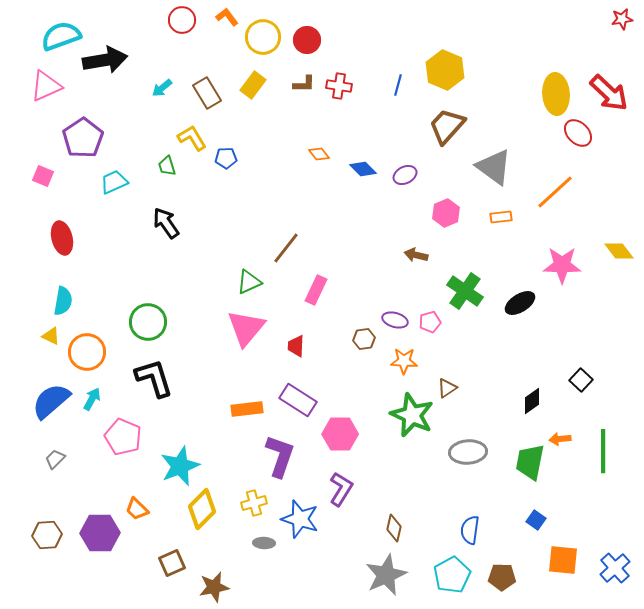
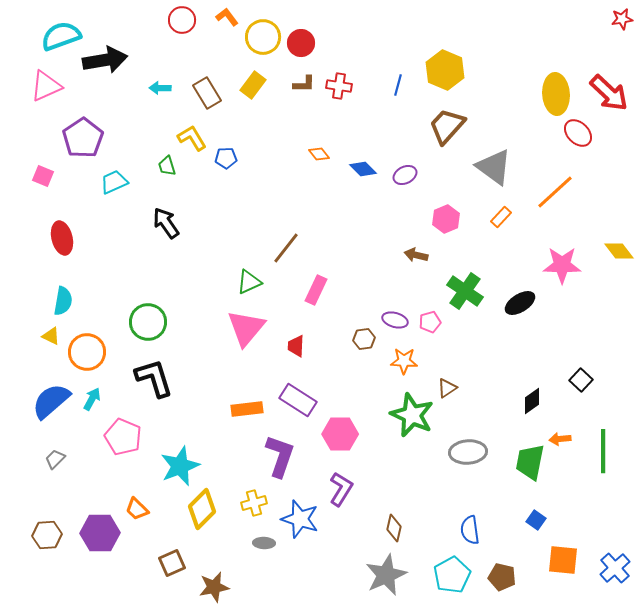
red circle at (307, 40): moved 6 px left, 3 px down
cyan arrow at (162, 88): moved 2 px left; rotated 40 degrees clockwise
pink hexagon at (446, 213): moved 6 px down
orange rectangle at (501, 217): rotated 40 degrees counterclockwise
blue semicircle at (470, 530): rotated 16 degrees counterclockwise
brown pentagon at (502, 577): rotated 12 degrees clockwise
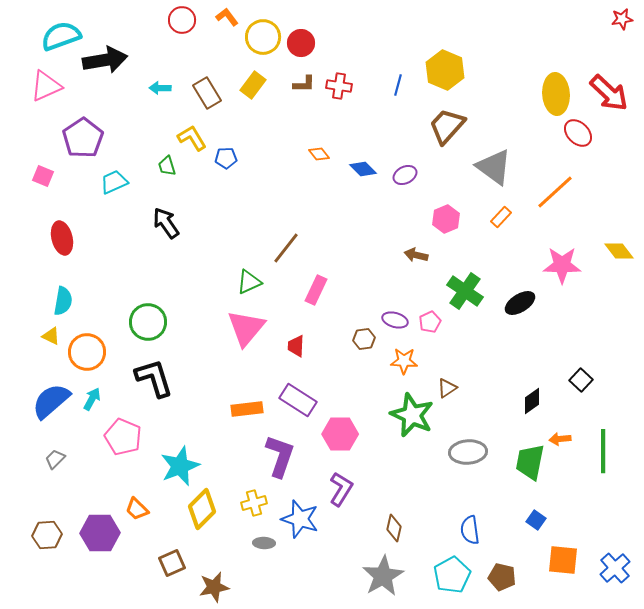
pink pentagon at (430, 322): rotated 10 degrees counterclockwise
gray star at (386, 575): moved 3 px left, 1 px down; rotated 6 degrees counterclockwise
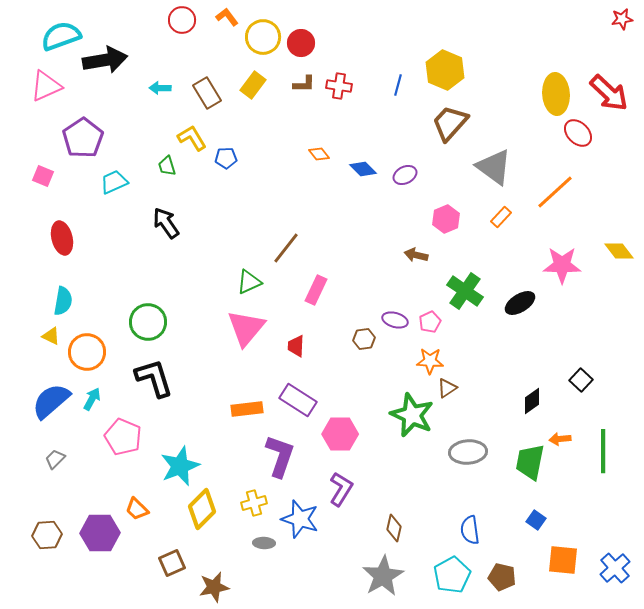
brown trapezoid at (447, 126): moved 3 px right, 3 px up
orange star at (404, 361): moved 26 px right
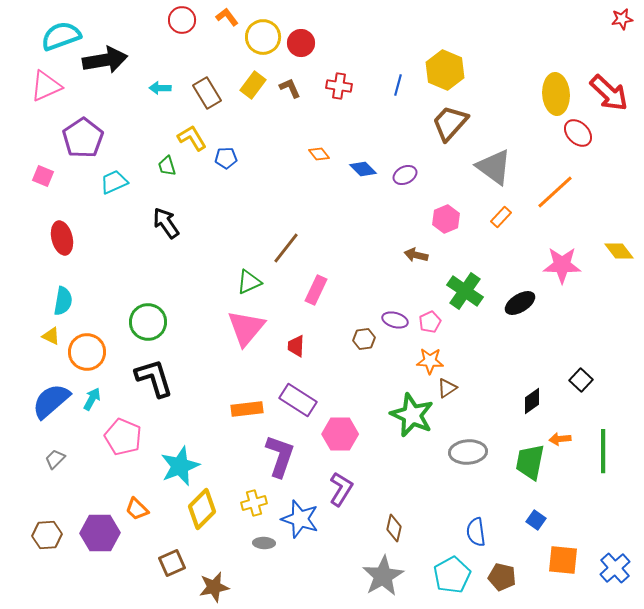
brown L-shape at (304, 84): moved 14 px left, 4 px down; rotated 115 degrees counterclockwise
blue semicircle at (470, 530): moved 6 px right, 2 px down
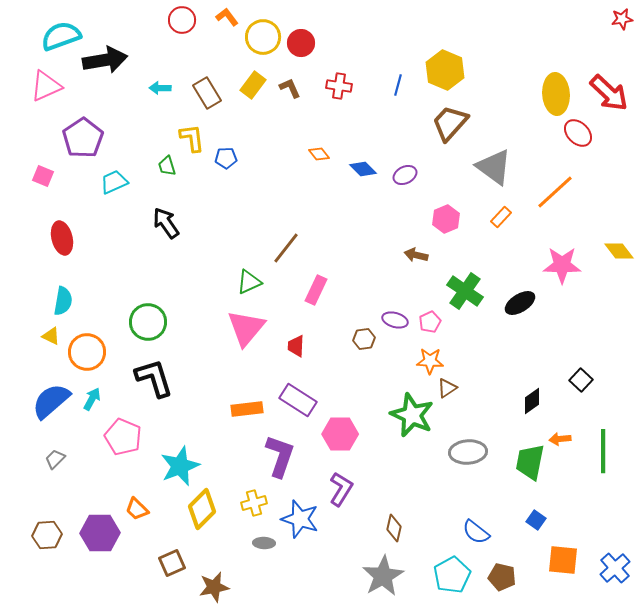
yellow L-shape at (192, 138): rotated 24 degrees clockwise
blue semicircle at (476, 532): rotated 44 degrees counterclockwise
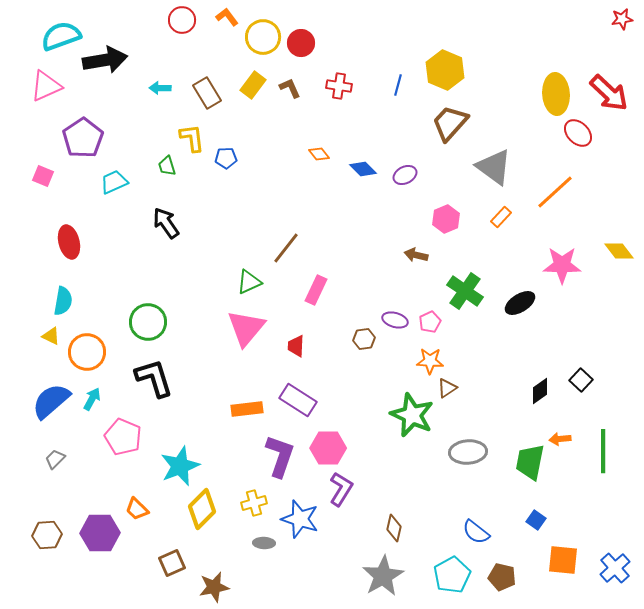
red ellipse at (62, 238): moved 7 px right, 4 px down
black diamond at (532, 401): moved 8 px right, 10 px up
pink hexagon at (340, 434): moved 12 px left, 14 px down
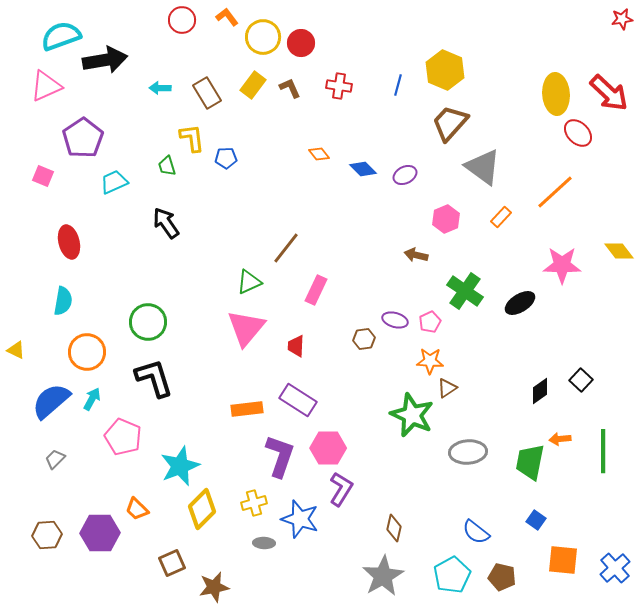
gray triangle at (494, 167): moved 11 px left
yellow triangle at (51, 336): moved 35 px left, 14 px down
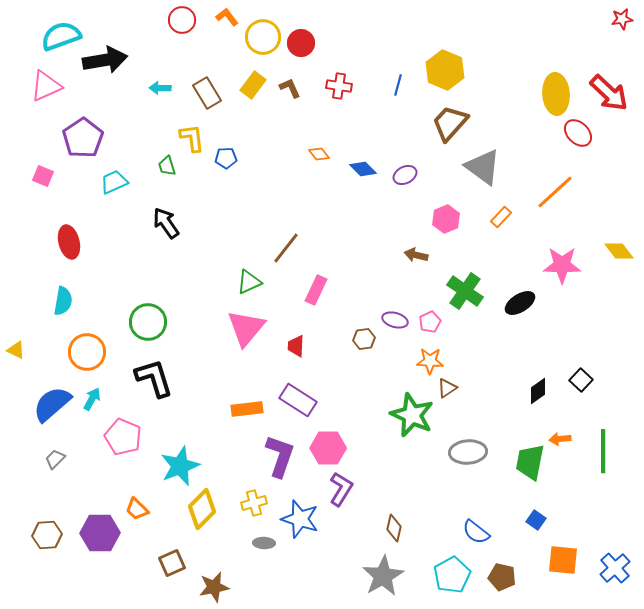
black diamond at (540, 391): moved 2 px left
blue semicircle at (51, 401): moved 1 px right, 3 px down
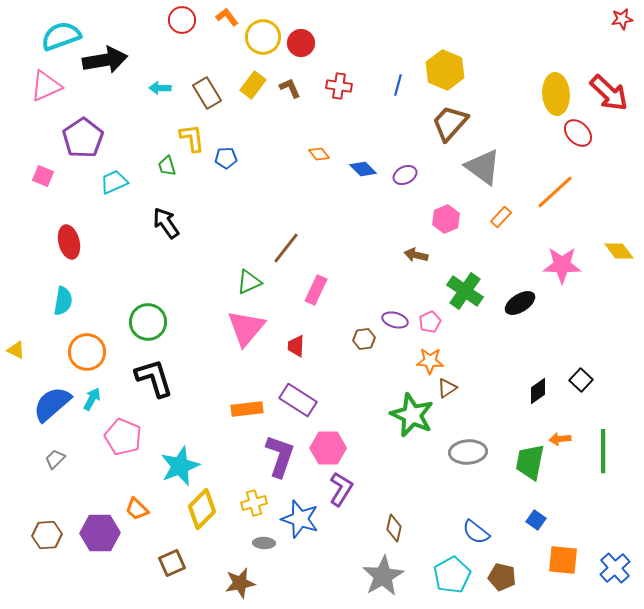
brown star at (214, 587): moved 26 px right, 4 px up
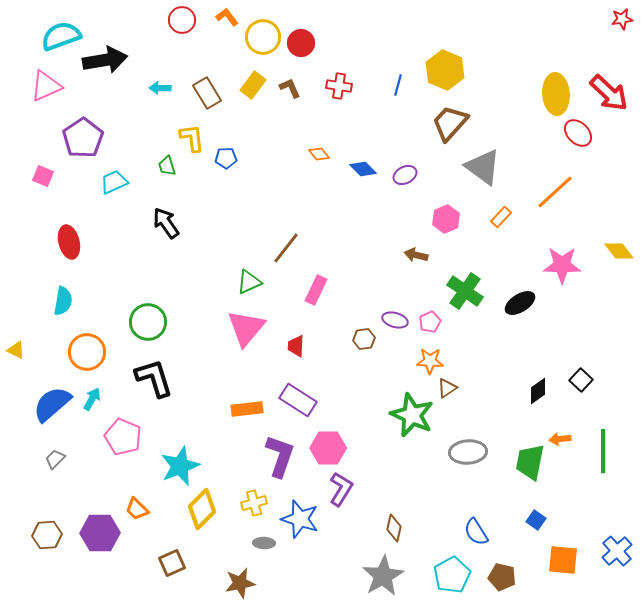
blue semicircle at (476, 532): rotated 20 degrees clockwise
blue cross at (615, 568): moved 2 px right, 17 px up
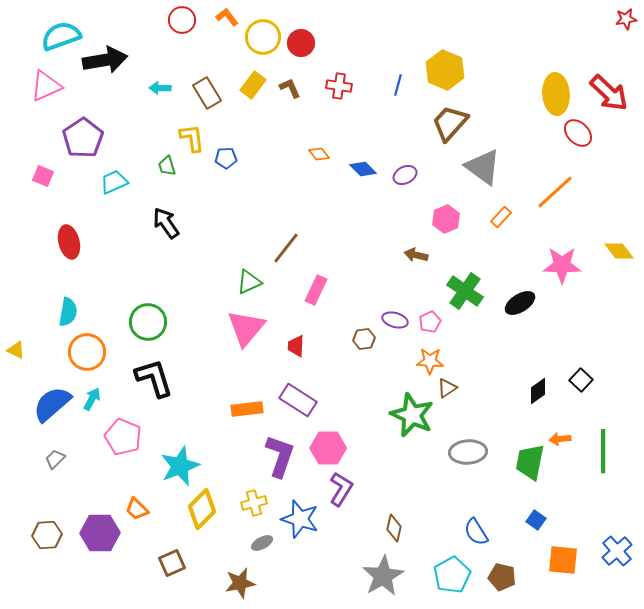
red star at (622, 19): moved 4 px right
cyan semicircle at (63, 301): moved 5 px right, 11 px down
gray ellipse at (264, 543): moved 2 px left; rotated 30 degrees counterclockwise
